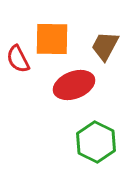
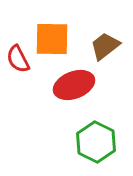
brown trapezoid: rotated 24 degrees clockwise
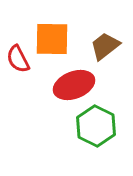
green hexagon: moved 16 px up
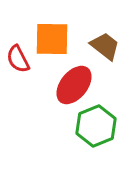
brown trapezoid: rotated 76 degrees clockwise
red ellipse: rotated 30 degrees counterclockwise
green hexagon: rotated 12 degrees clockwise
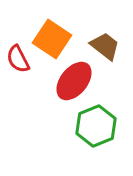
orange square: rotated 33 degrees clockwise
red ellipse: moved 4 px up
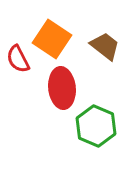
red ellipse: moved 12 px left, 7 px down; rotated 45 degrees counterclockwise
green hexagon: rotated 15 degrees counterclockwise
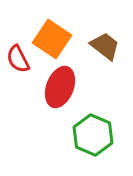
red ellipse: moved 2 px left, 1 px up; rotated 27 degrees clockwise
green hexagon: moved 3 px left, 9 px down
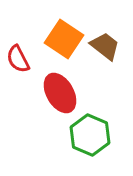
orange square: moved 12 px right
red ellipse: moved 6 px down; rotated 51 degrees counterclockwise
green hexagon: moved 3 px left
